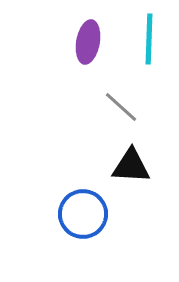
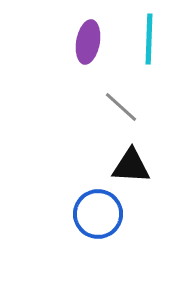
blue circle: moved 15 px right
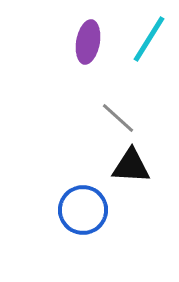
cyan line: rotated 30 degrees clockwise
gray line: moved 3 px left, 11 px down
blue circle: moved 15 px left, 4 px up
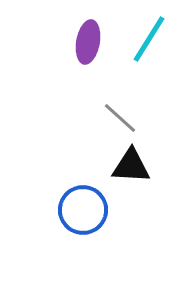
gray line: moved 2 px right
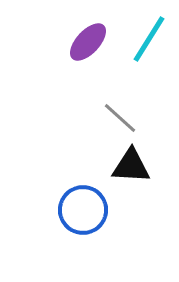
purple ellipse: rotated 33 degrees clockwise
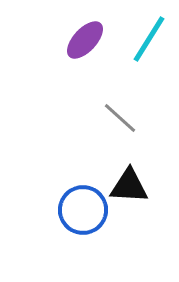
purple ellipse: moved 3 px left, 2 px up
black triangle: moved 2 px left, 20 px down
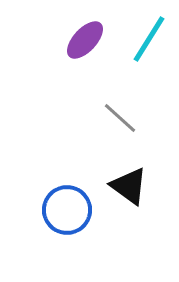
black triangle: rotated 33 degrees clockwise
blue circle: moved 16 px left
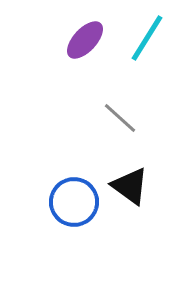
cyan line: moved 2 px left, 1 px up
black triangle: moved 1 px right
blue circle: moved 7 px right, 8 px up
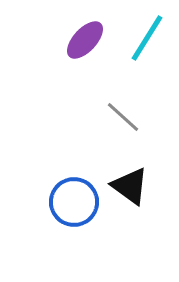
gray line: moved 3 px right, 1 px up
